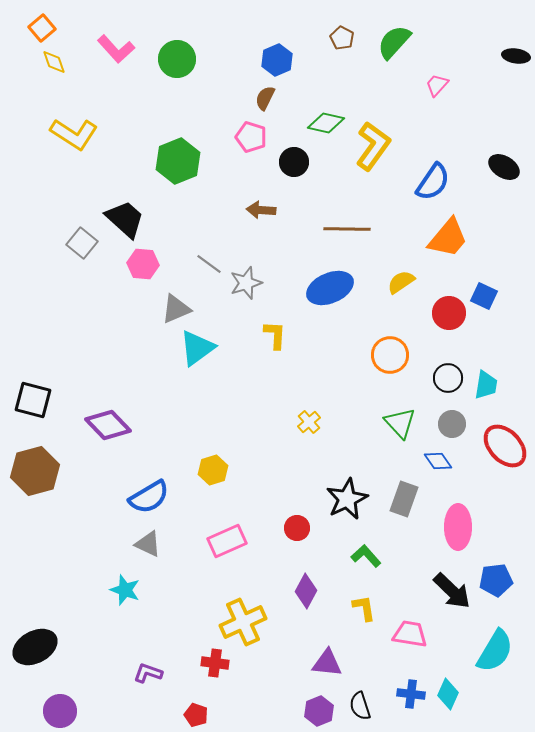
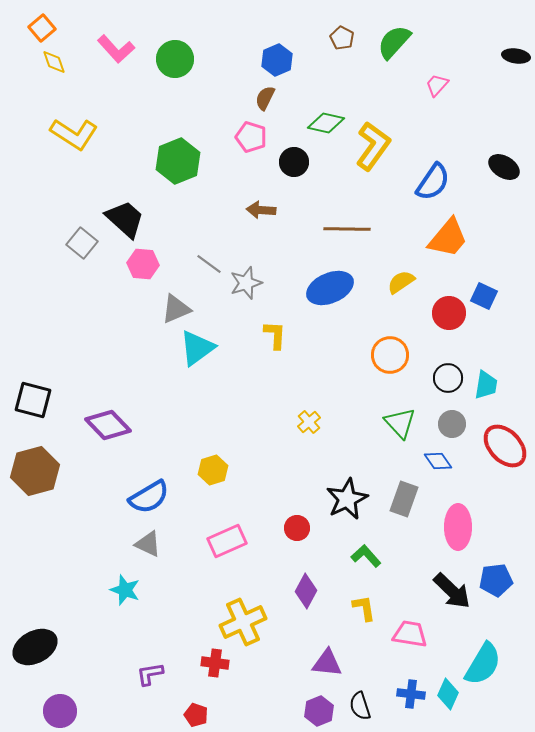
green circle at (177, 59): moved 2 px left
cyan semicircle at (495, 651): moved 12 px left, 13 px down
purple L-shape at (148, 673): moved 2 px right, 1 px down; rotated 28 degrees counterclockwise
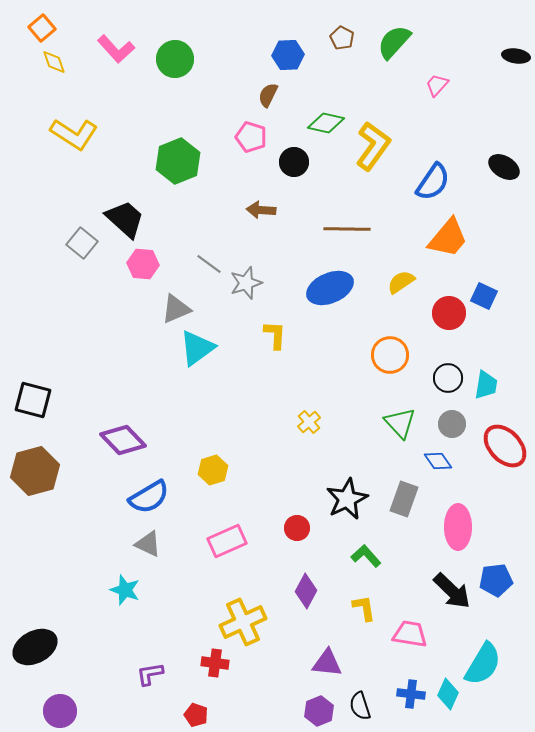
blue hexagon at (277, 60): moved 11 px right, 5 px up; rotated 20 degrees clockwise
brown semicircle at (265, 98): moved 3 px right, 3 px up
purple diamond at (108, 425): moved 15 px right, 15 px down
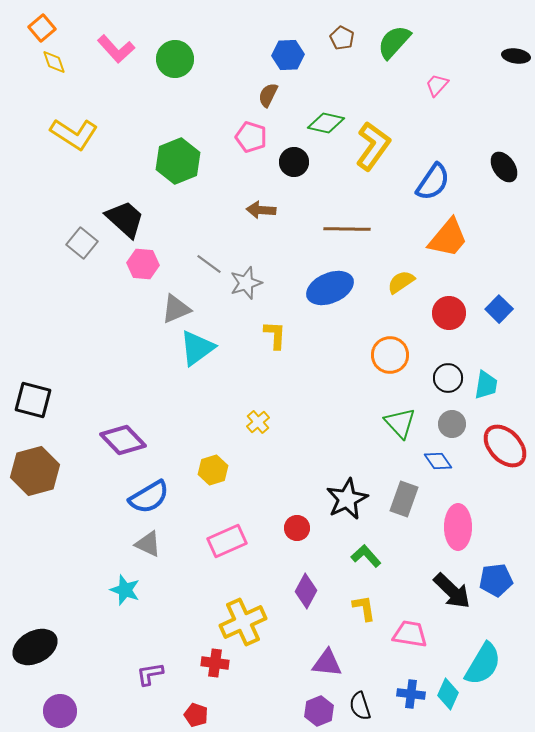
black ellipse at (504, 167): rotated 24 degrees clockwise
blue square at (484, 296): moved 15 px right, 13 px down; rotated 20 degrees clockwise
yellow cross at (309, 422): moved 51 px left
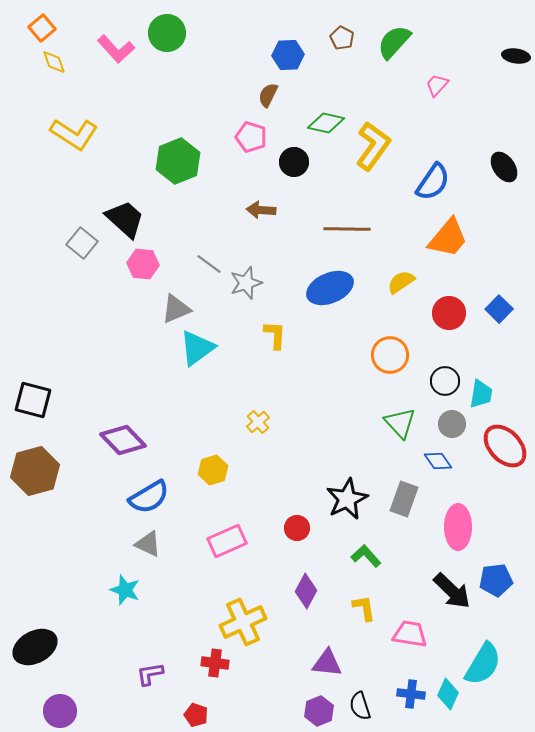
green circle at (175, 59): moved 8 px left, 26 px up
black circle at (448, 378): moved 3 px left, 3 px down
cyan trapezoid at (486, 385): moved 5 px left, 9 px down
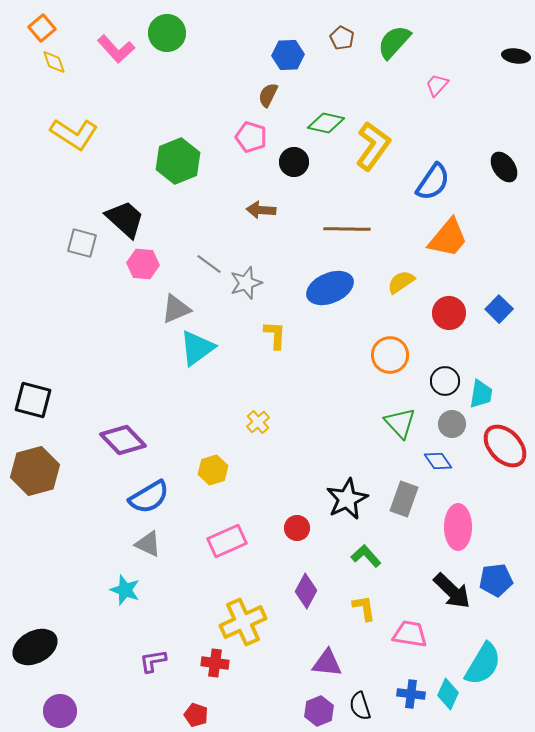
gray square at (82, 243): rotated 24 degrees counterclockwise
purple L-shape at (150, 674): moved 3 px right, 13 px up
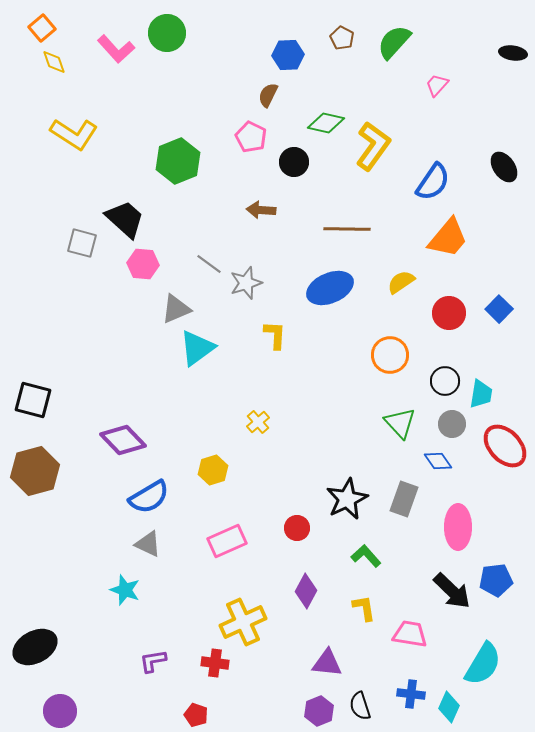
black ellipse at (516, 56): moved 3 px left, 3 px up
pink pentagon at (251, 137): rotated 8 degrees clockwise
cyan diamond at (448, 694): moved 1 px right, 13 px down
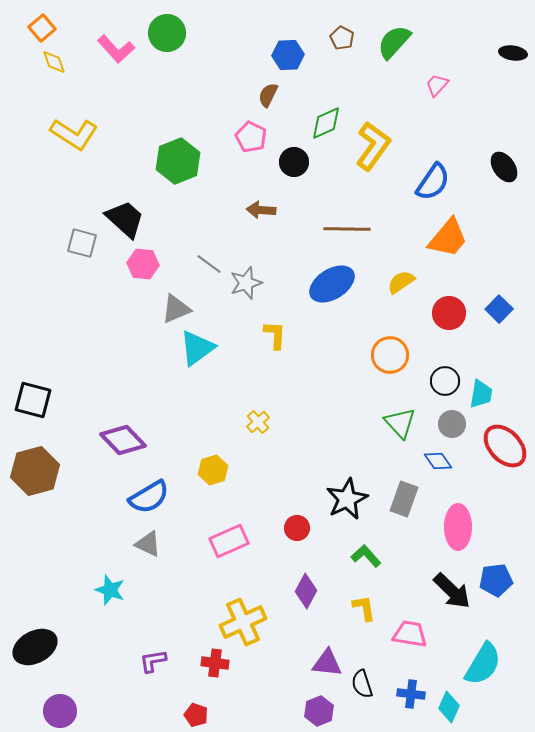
green diamond at (326, 123): rotated 36 degrees counterclockwise
blue ellipse at (330, 288): moved 2 px right, 4 px up; rotated 9 degrees counterclockwise
pink rectangle at (227, 541): moved 2 px right
cyan star at (125, 590): moved 15 px left
black semicircle at (360, 706): moved 2 px right, 22 px up
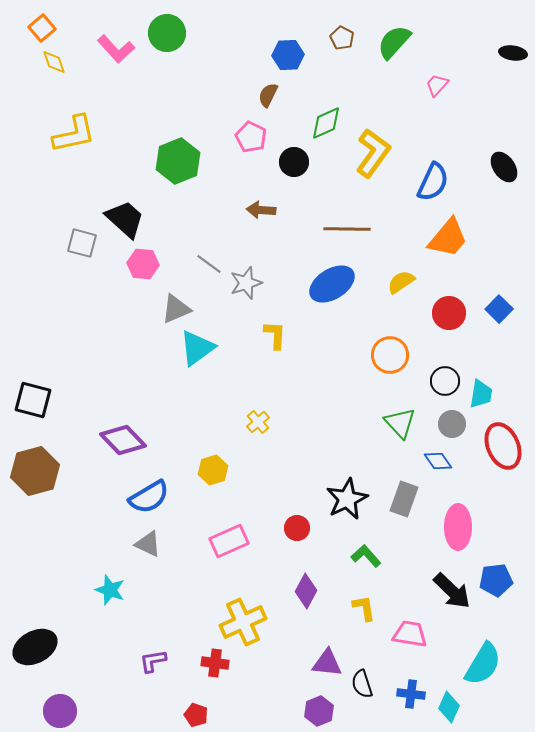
yellow L-shape at (74, 134): rotated 45 degrees counterclockwise
yellow L-shape at (373, 146): moved 7 px down
blue semicircle at (433, 182): rotated 9 degrees counterclockwise
red ellipse at (505, 446): moved 2 px left; rotated 21 degrees clockwise
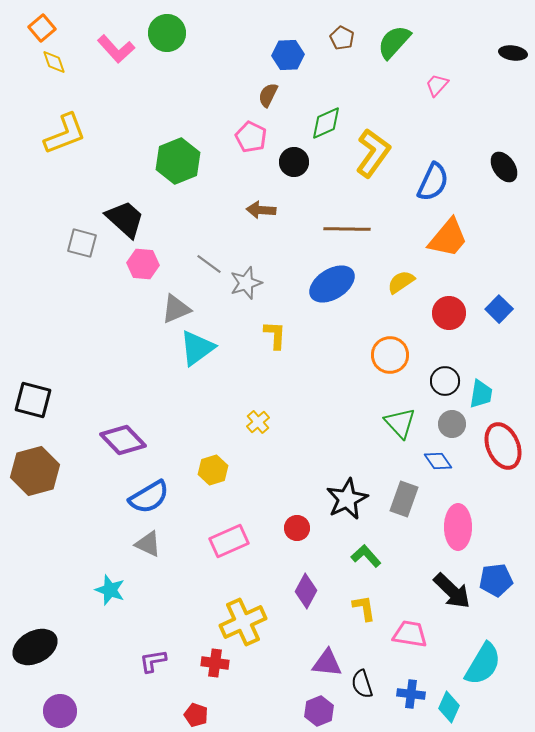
yellow L-shape at (74, 134): moved 9 px left; rotated 9 degrees counterclockwise
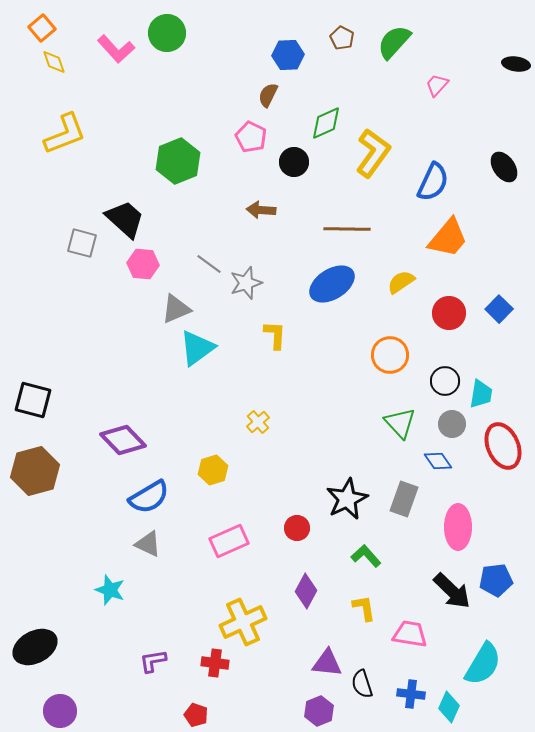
black ellipse at (513, 53): moved 3 px right, 11 px down
